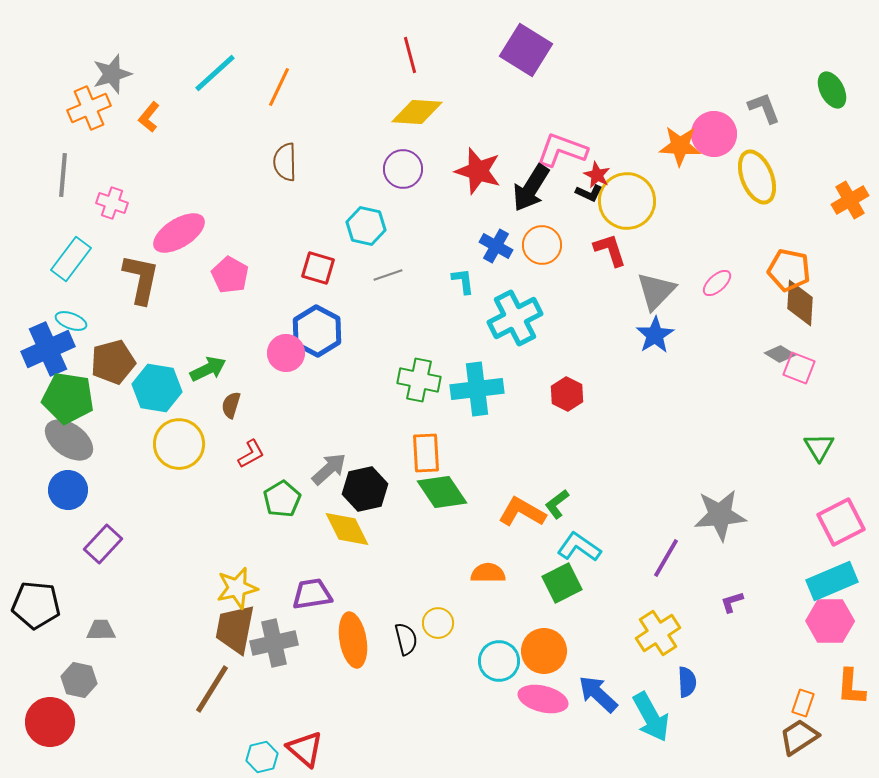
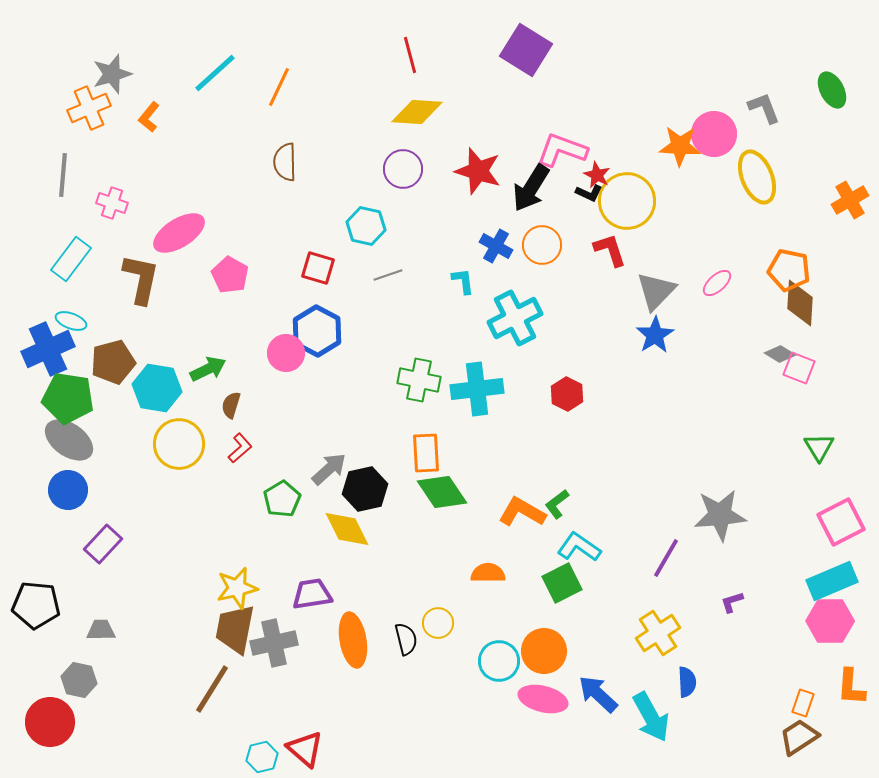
red L-shape at (251, 454): moved 11 px left, 6 px up; rotated 12 degrees counterclockwise
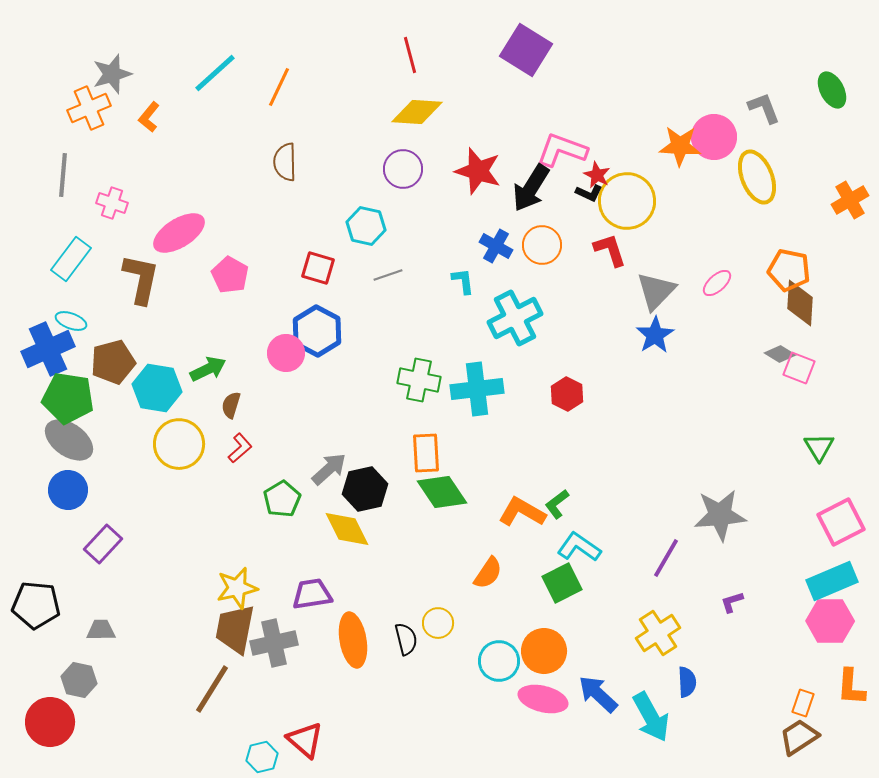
pink circle at (714, 134): moved 3 px down
orange semicircle at (488, 573): rotated 124 degrees clockwise
red triangle at (305, 749): moved 9 px up
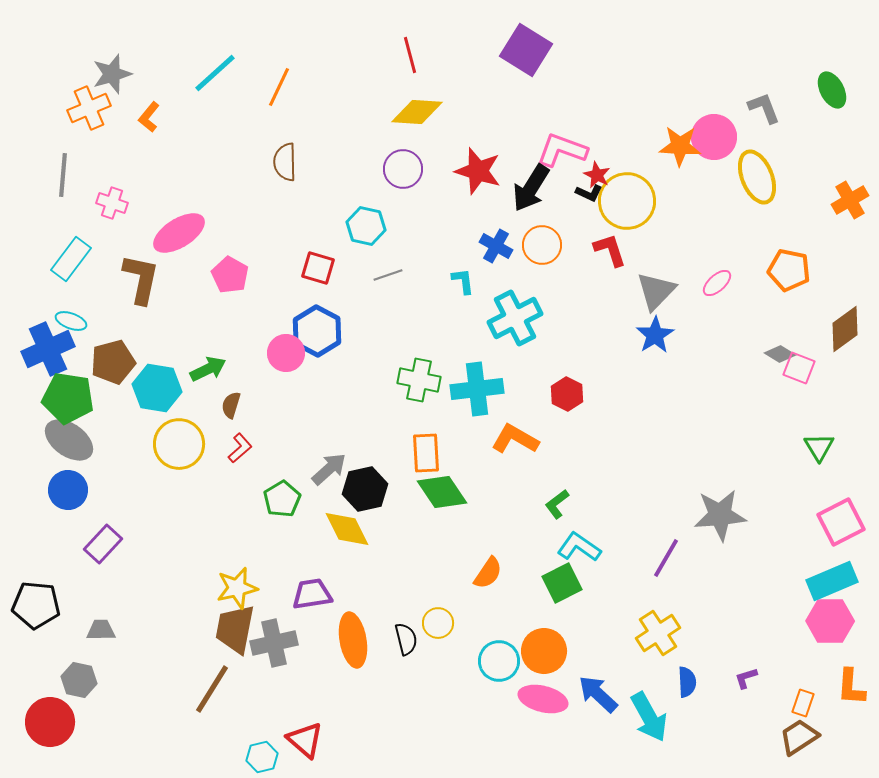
brown diamond at (800, 303): moved 45 px right, 26 px down; rotated 51 degrees clockwise
orange L-shape at (522, 512): moved 7 px left, 73 px up
purple L-shape at (732, 602): moved 14 px right, 76 px down
cyan arrow at (651, 717): moved 2 px left
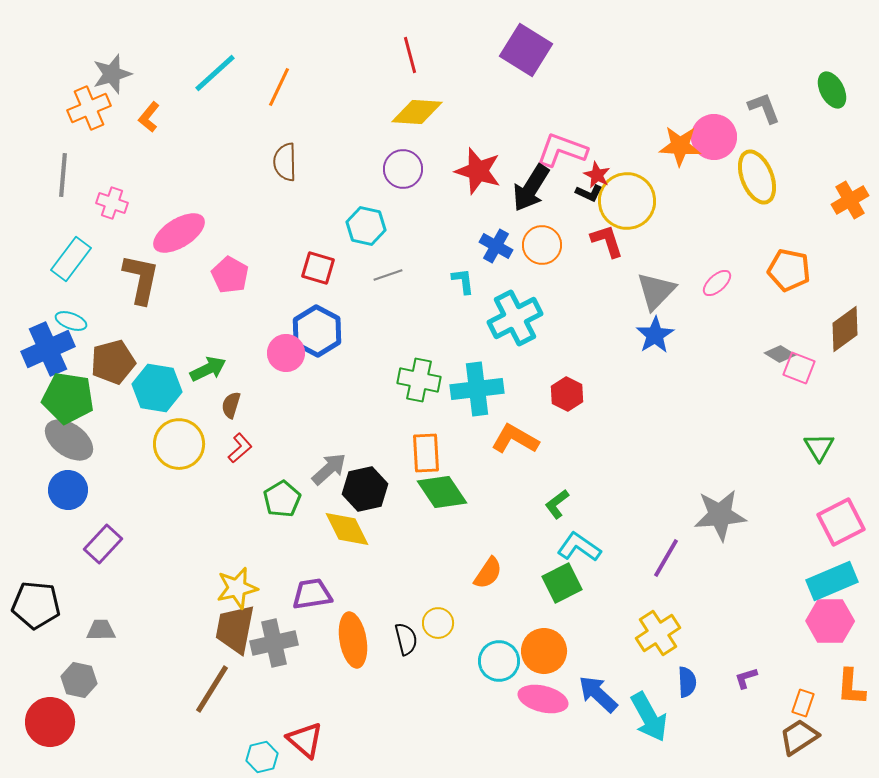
red L-shape at (610, 250): moved 3 px left, 9 px up
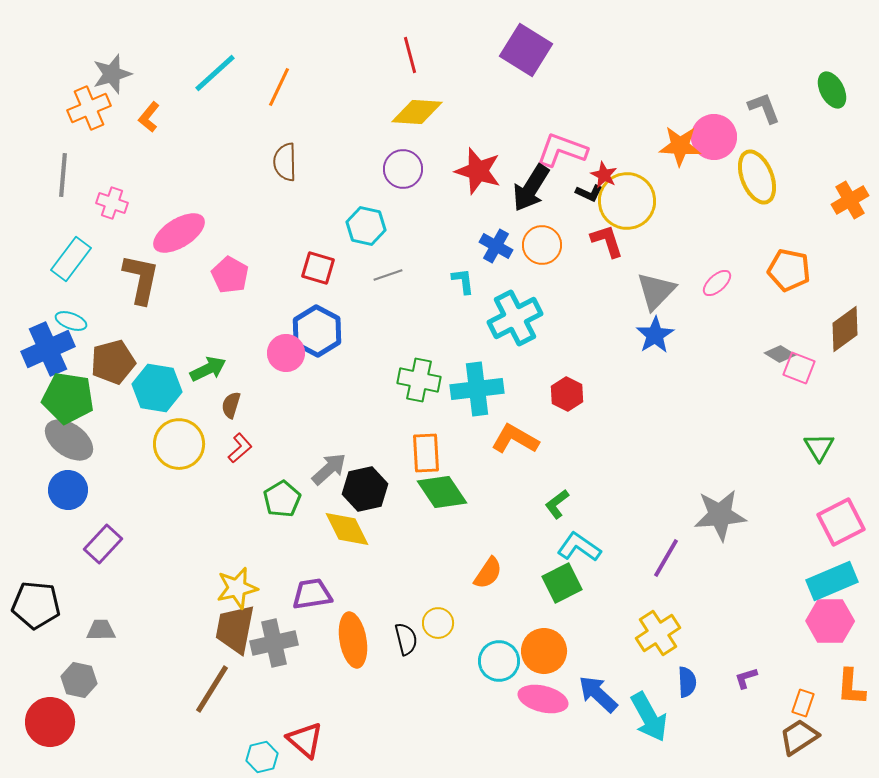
red star at (597, 175): moved 7 px right
